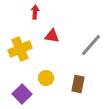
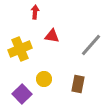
yellow circle: moved 2 px left, 1 px down
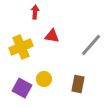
yellow cross: moved 1 px right, 2 px up
purple square: moved 6 px up; rotated 18 degrees counterclockwise
